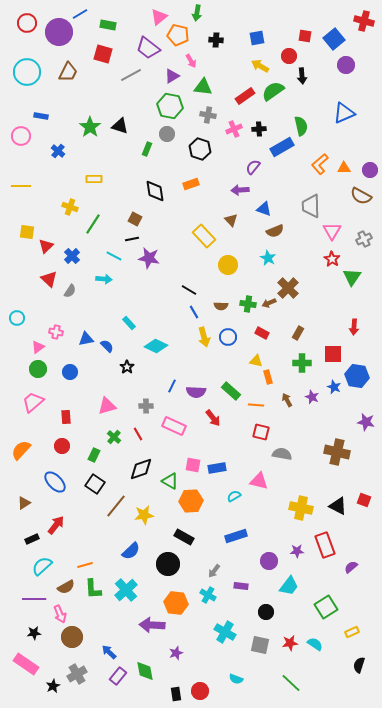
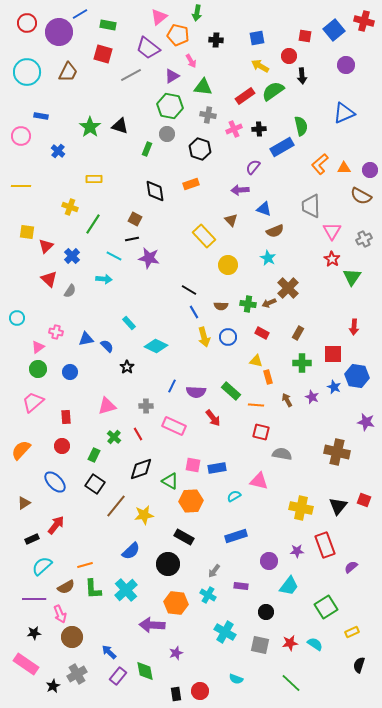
blue square at (334, 39): moved 9 px up
black triangle at (338, 506): rotated 42 degrees clockwise
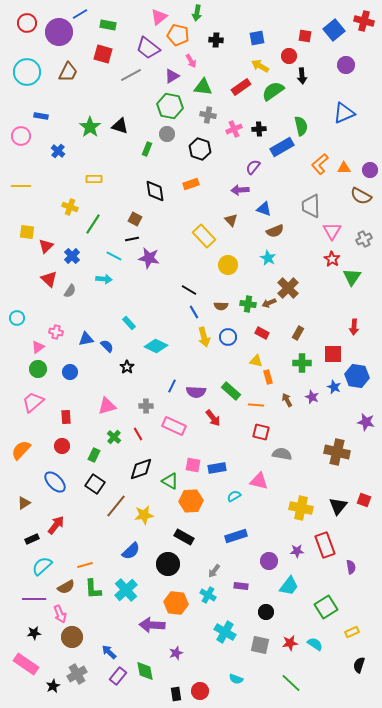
red rectangle at (245, 96): moved 4 px left, 9 px up
purple semicircle at (351, 567): rotated 120 degrees clockwise
